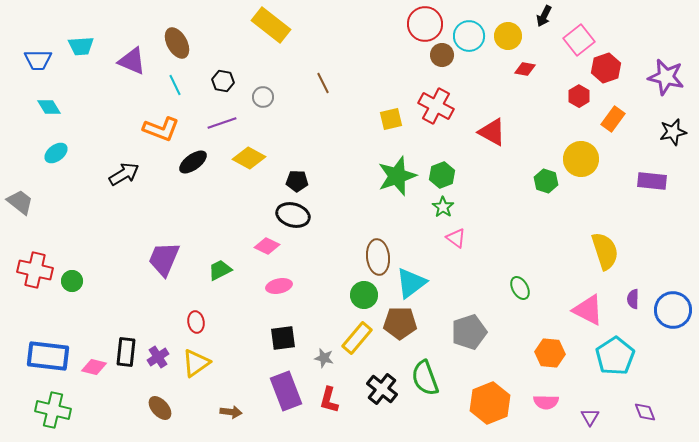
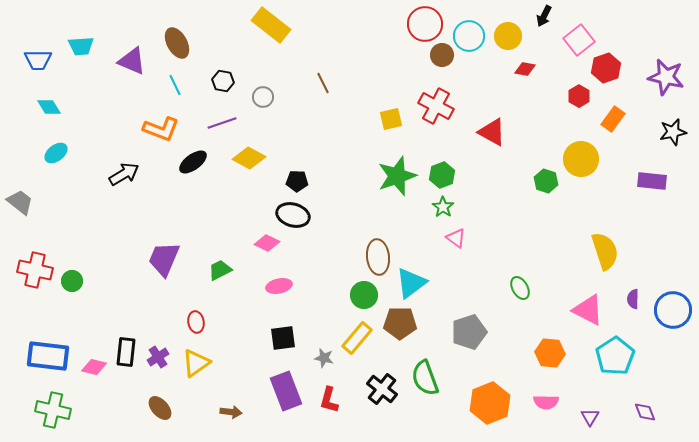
pink diamond at (267, 246): moved 3 px up
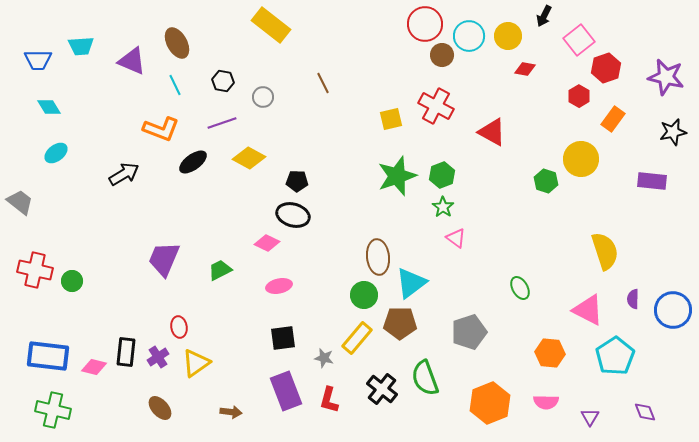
red ellipse at (196, 322): moved 17 px left, 5 px down
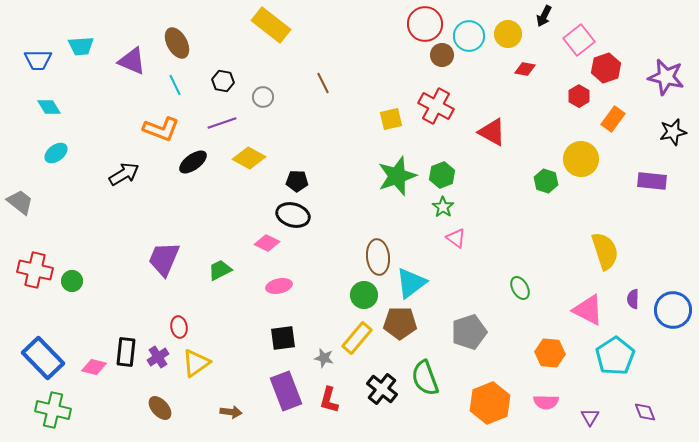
yellow circle at (508, 36): moved 2 px up
blue rectangle at (48, 356): moved 5 px left, 2 px down; rotated 39 degrees clockwise
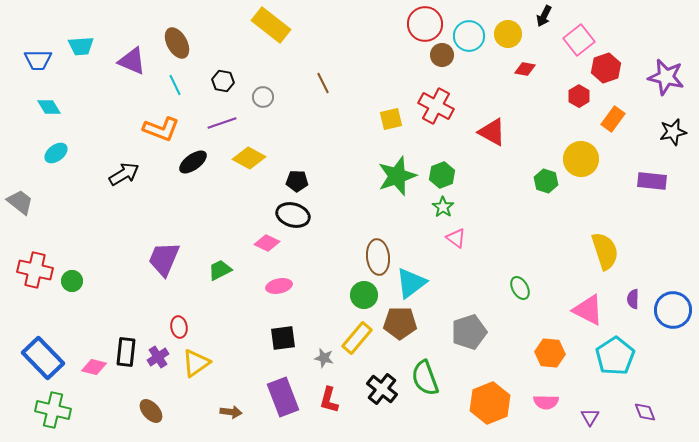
purple rectangle at (286, 391): moved 3 px left, 6 px down
brown ellipse at (160, 408): moved 9 px left, 3 px down
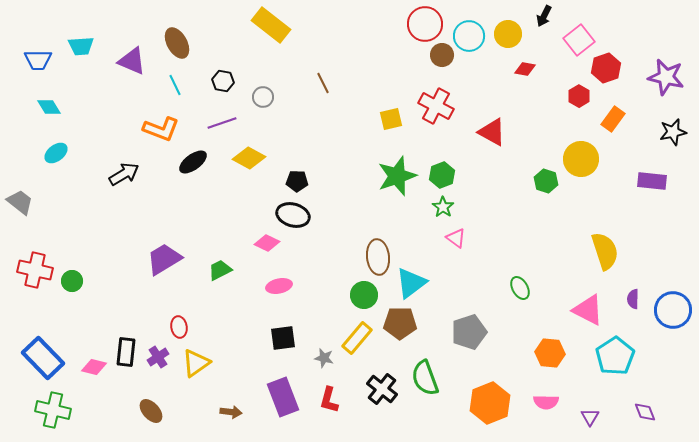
purple trapezoid at (164, 259): rotated 36 degrees clockwise
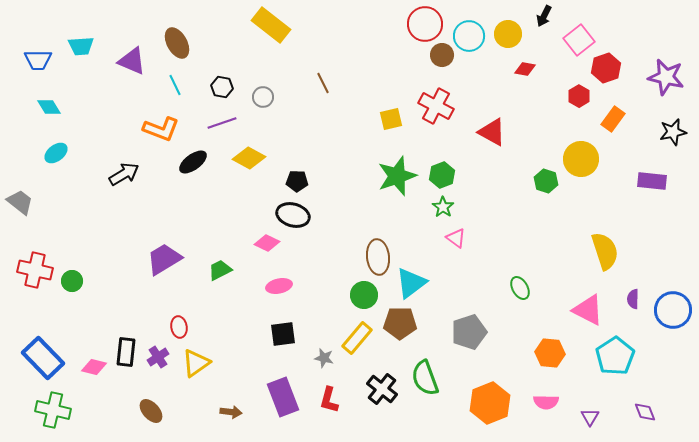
black hexagon at (223, 81): moved 1 px left, 6 px down
black square at (283, 338): moved 4 px up
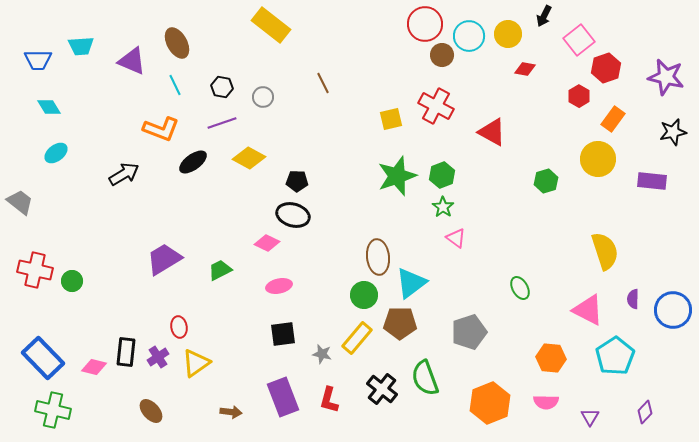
yellow circle at (581, 159): moved 17 px right
green hexagon at (546, 181): rotated 25 degrees clockwise
orange hexagon at (550, 353): moved 1 px right, 5 px down
gray star at (324, 358): moved 2 px left, 4 px up
purple diamond at (645, 412): rotated 65 degrees clockwise
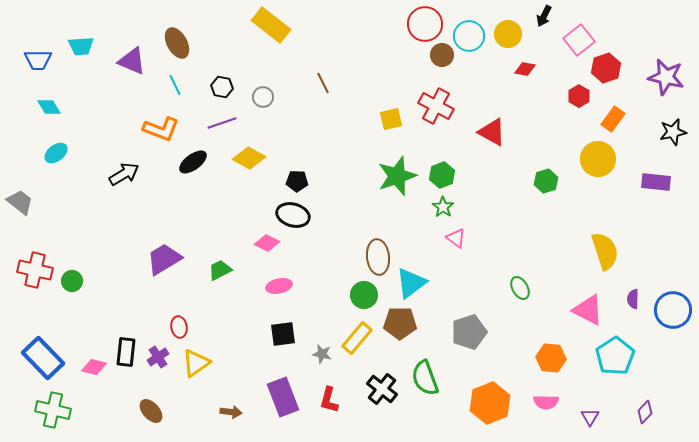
purple rectangle at (652, 181): moved 4 px right, 1 px down
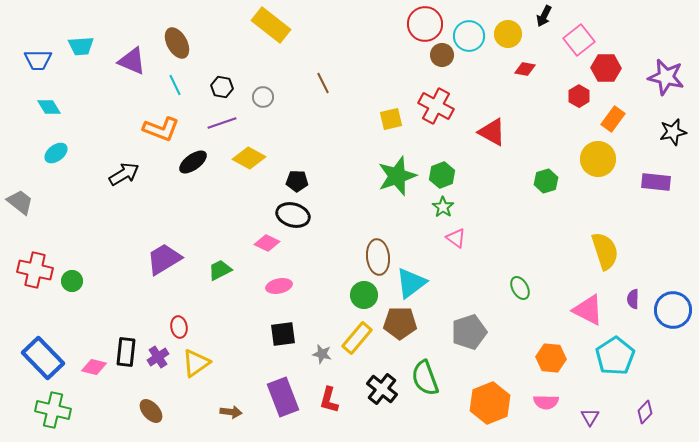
red hexagon at (606, 68): rotated 20 degrees clockwise
